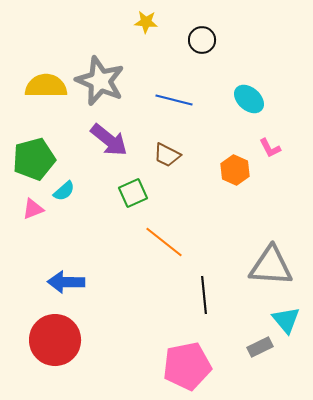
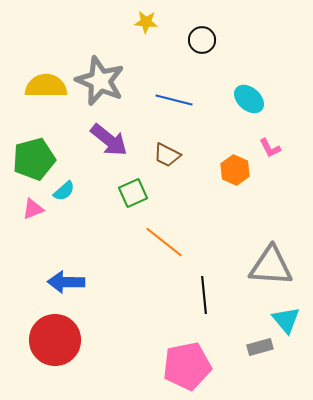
gray rectangle: rotated 10 degrees clockwise
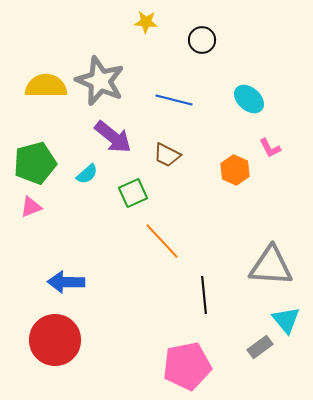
purple arrow: moved 4 px right, 3 px up
green pentagon: moved 1 px right, 4 px down
cyan semicircle: moved 23 px right, 17 px up
pink triangle: moved 2 px left, 2 px up
orange line: moved 2 px left, 1 px up; rotated 9 degrees clockwise
gray rectangle: rotated 20 degrees counterclockwise
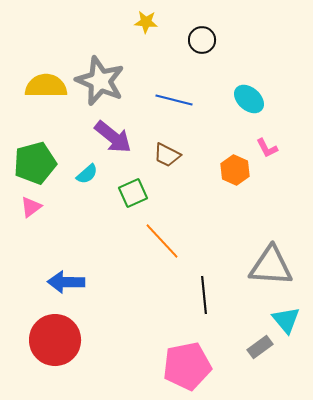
pink L-shape: moved 3 px left
pink triangle: rotated 15 degrees counterclockwise
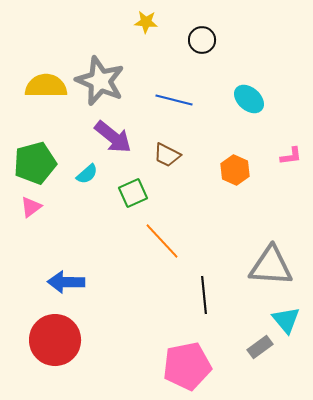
pink L-shape: moved 24 px right, 8 px down; rotated 70 degrees counterclockwise
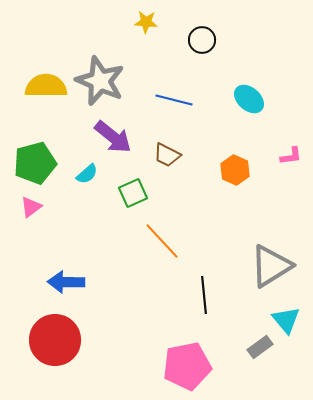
gray triangle: rotated 36 degrees counterclockwise
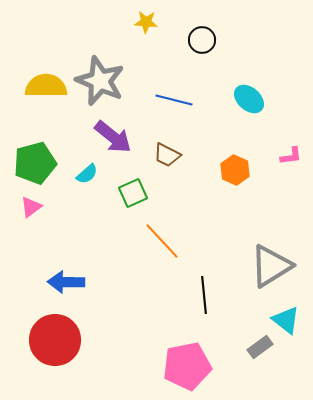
cyan triangle: rotated 12 degrees counterclockwise
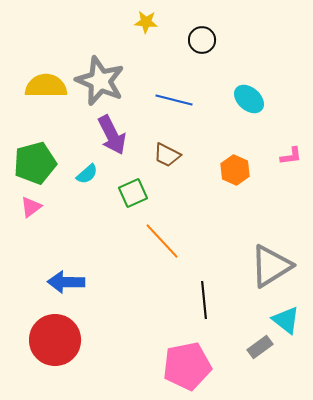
purple arrow: moved 1 px left, 2 px up; rotated 24 degrees clockwise
black line: moved 5 px down
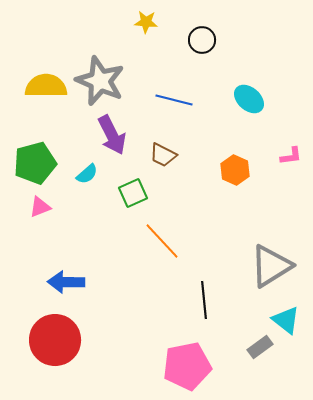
brown trapezoid: moved 4 px left
pink triangle: moved 9 px right; rotated 15 degrees clockwise
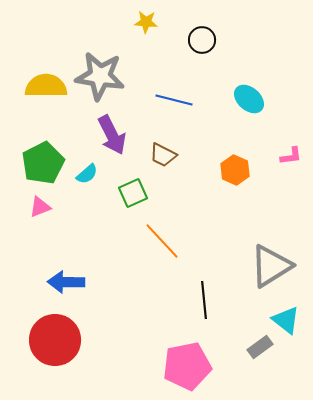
gray star: moved 5 px up; rotated 15 degrees counterclockwise
green pentagon: moved 8 px right; rotated 12 degrees counterclockwise
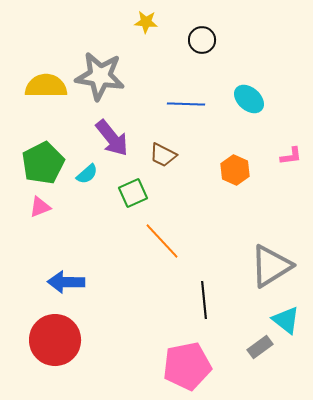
blue line: moved 12 px right, 4 px down; rotated 12 degrees counterclockwise
purple arrow: moved 3 px down; rotated 12 degrees counterclockwise
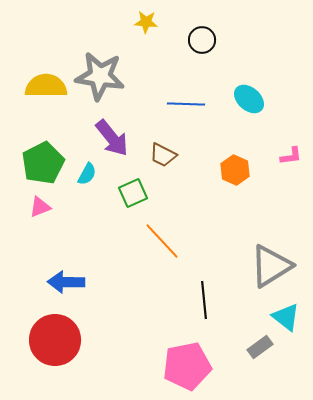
cyan semicircle: rotated 20 degrees counterclockwise
cyan triangle: moved 3 px up
